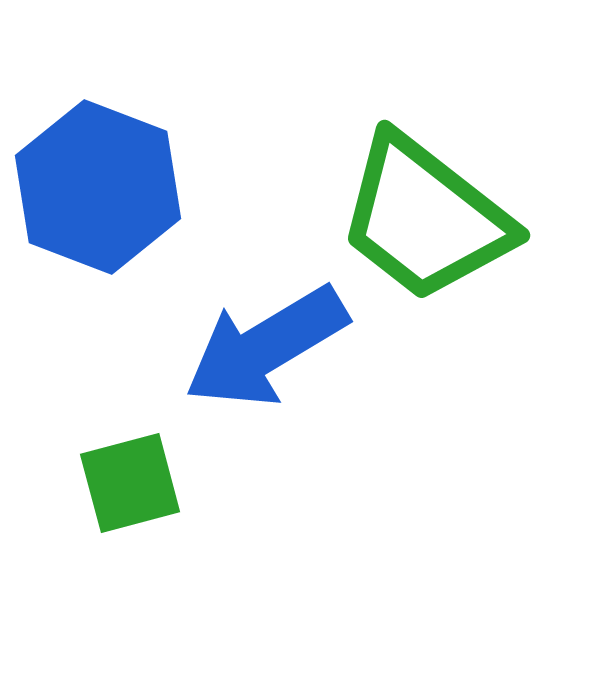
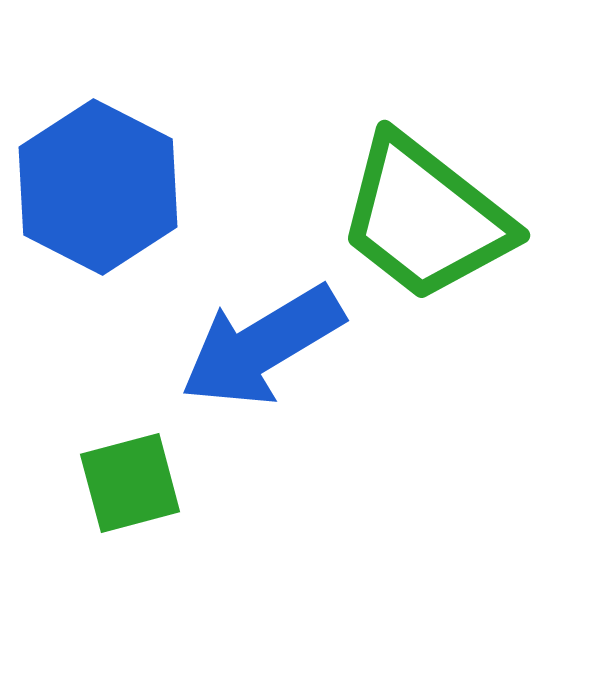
blue hexagon: rotated 6 degrees clockwise
blue arrow: moved 4 px left, 1 px up
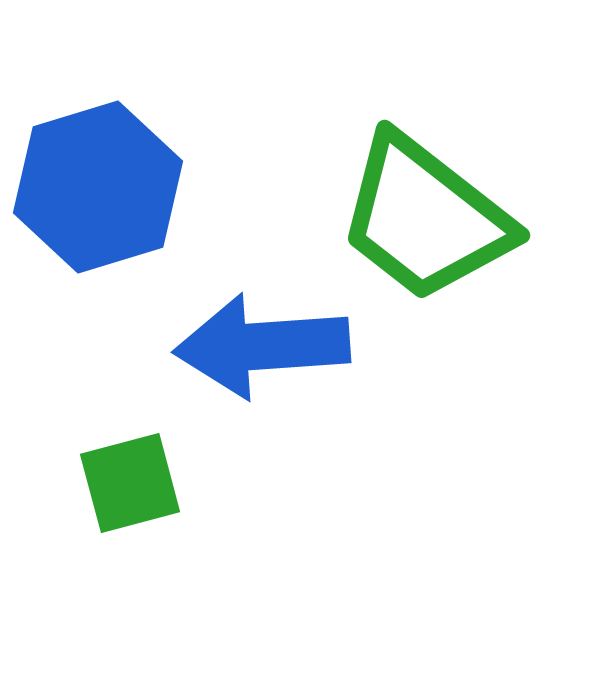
blue hexagon: rotated 16 degrees clockwise
blue arrow: rotated 27 degrees clockwise
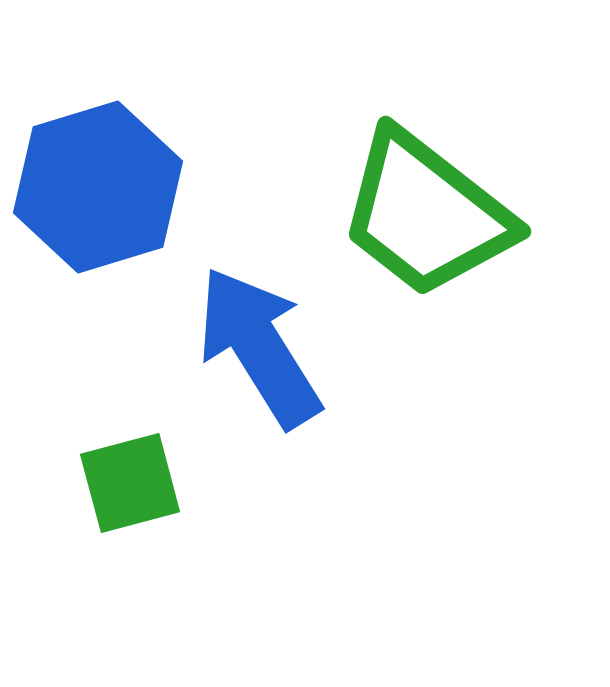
green trapezoid: moved 1 px right, 4 px up
blue arrow: moved 3 px left, 1 px down; rotated 62 degrees clockwise
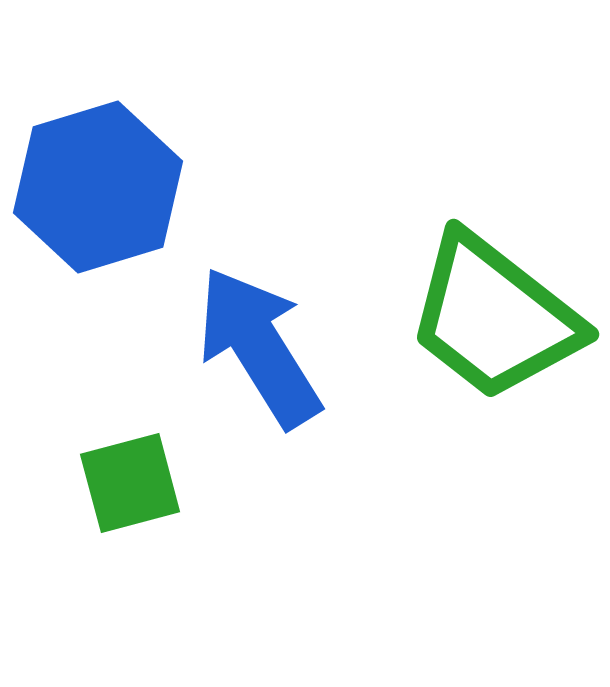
green trapezoid: moved 68 px right, 103 px down
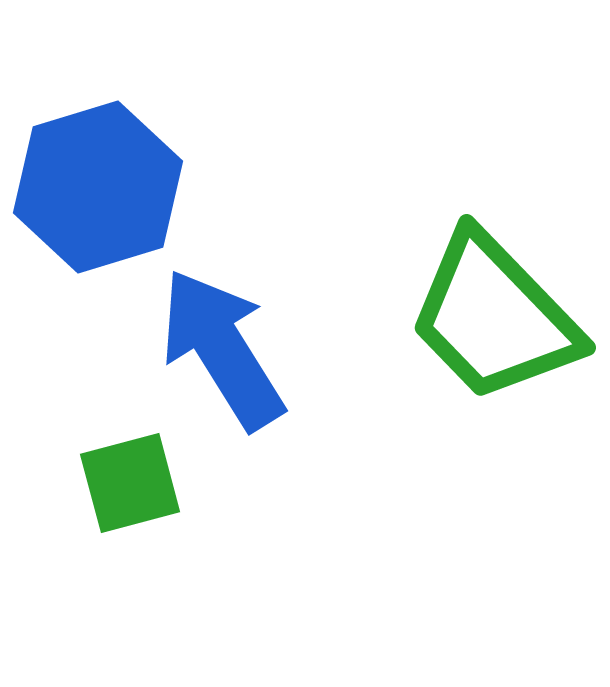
green trapezoid: rotated 8 degrees clockwise
blue arrow: moved 37 px left, 2 px down
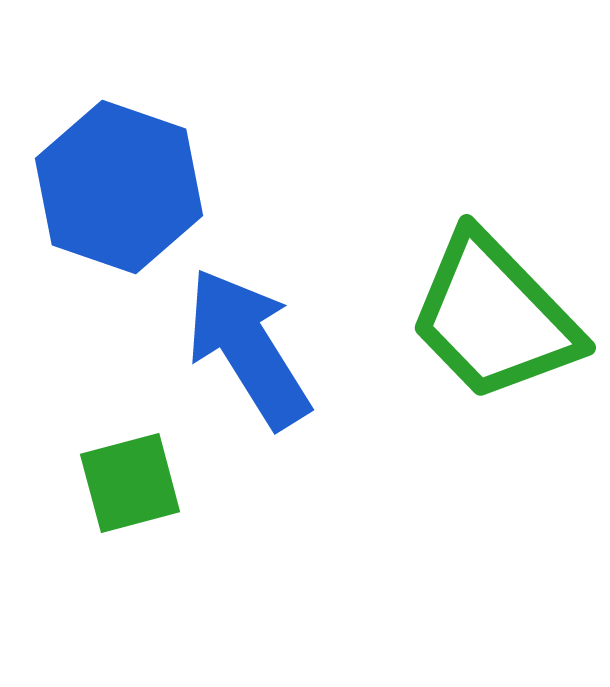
blue hexagon: moved 21 px right; rotated 24 degrees counterclockwise
blue arrow: moved 26 px right, 1 px up
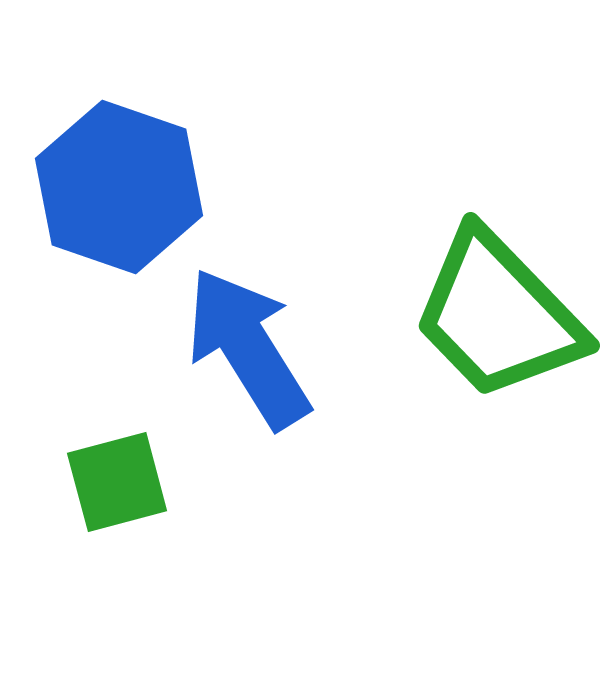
green trapezoid: moved 4 px right, 2 px up
green square: moved 13 px left, 1 px up
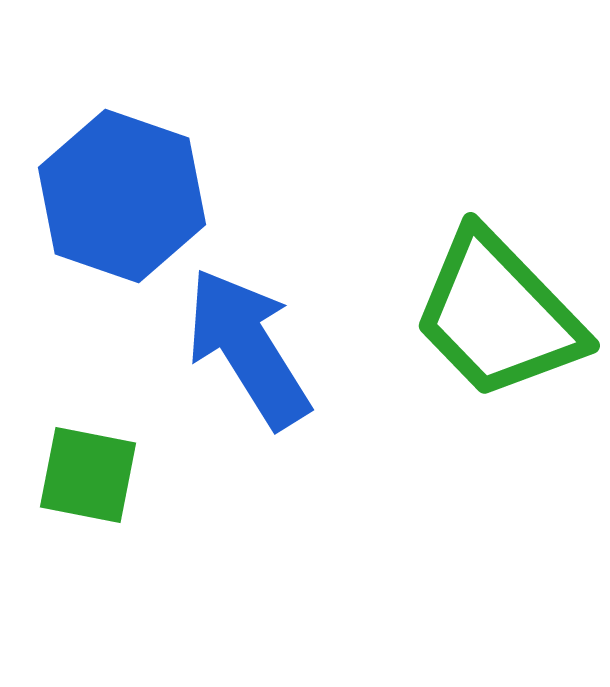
blue hexagon: moved 3 px right, 9 px down
green square: moved 29 px left, 7 px up; rotated 26 degrees clockwise
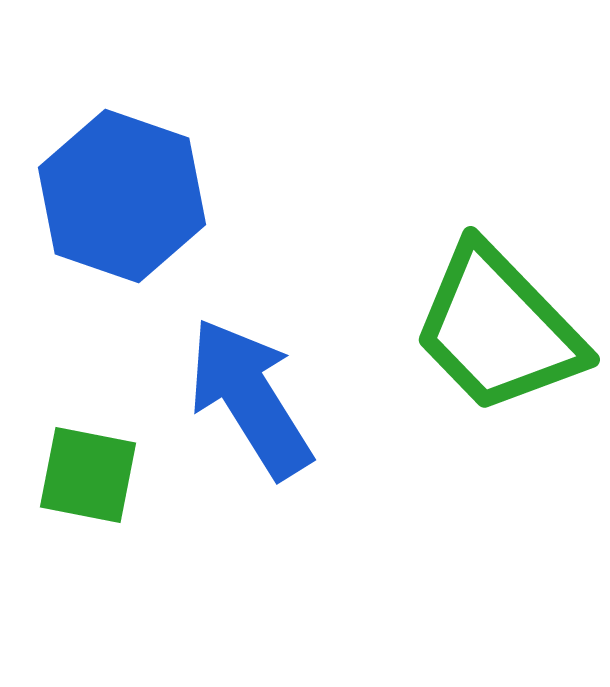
green trapezoid: moved 14 px down
blue arrow: moved 2 px right, 50 px down
